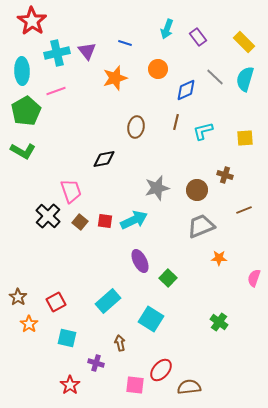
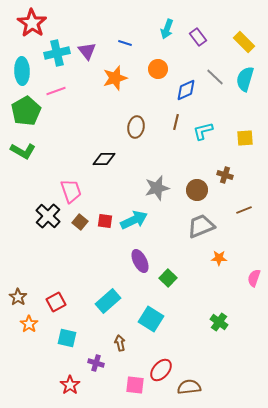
red star at (32, 21): moved 2 px down
black diamond at (104, 159): rotated 10 degrees clockwise
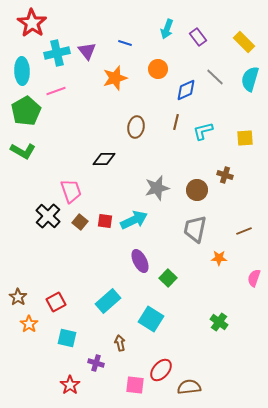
cyan semicircle at (245, 79): moved 5 px right
brown line at (244, 210): moved 21 px down
gray trapezoid at (201, 226): moved 6 px left, 3 px down; rotated 56 degrees counterclockwise
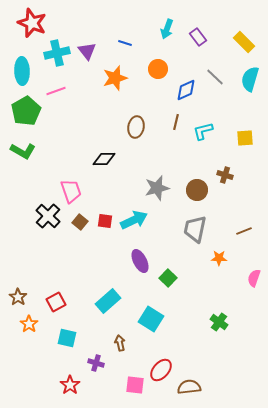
red star at (32, 23): rotated 12 degrees counterclockwise
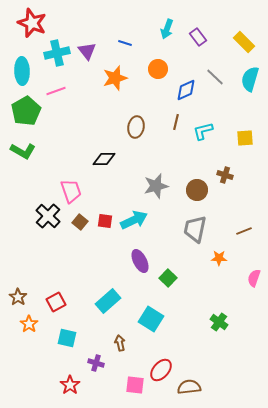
gray star at (157, 188): moved 1 px left, 2 px up
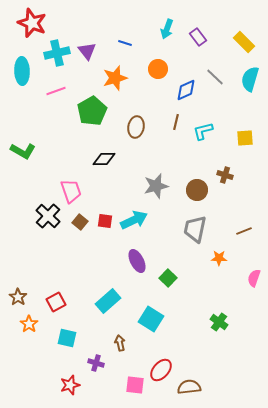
green pentagon at (26, 111): moved 66 px right
purple ellipse at (140, 261): moved 3 px left
red star at (70, 385): rotated 18 degrees clockwise
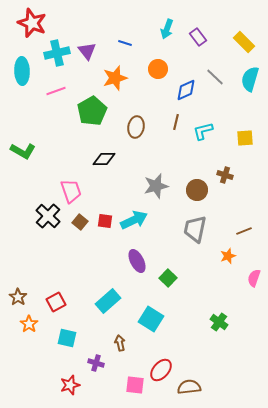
orange star at (219, 258): moved 9 px right, 2 px up; rotated 21 degrees counterclockwise
